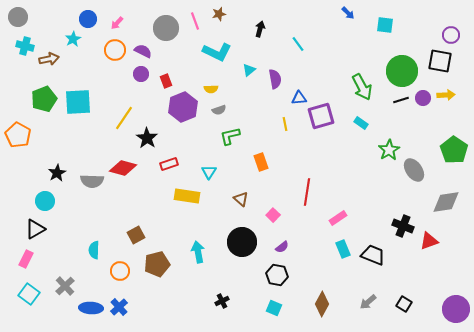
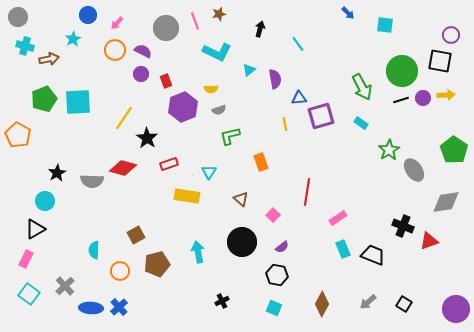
blue circle at (88, 19): moved 4 px up
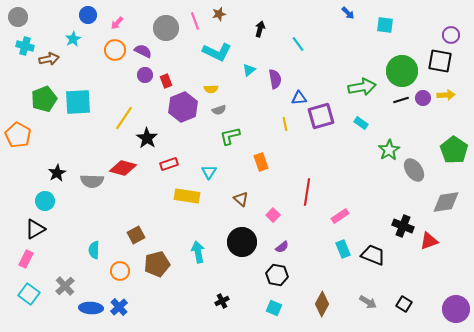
purple circle at (141, 74): moved 4 px right, 1 px down
green arrow at (362, 87): rotated 72 degrees counterclockwise
pink rectangle at (338, 218): moved 2 px right, 2 px up
gray arrow at (368, 302): rotated 108 degrees counterclockwise
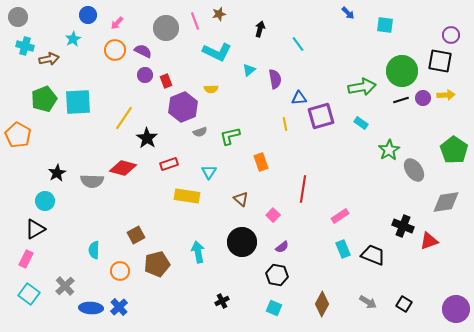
gray semicircle at (219, 110): moved 19 px left, 22 px down
red line at (307, 192): moved 4 px left, 3 px up
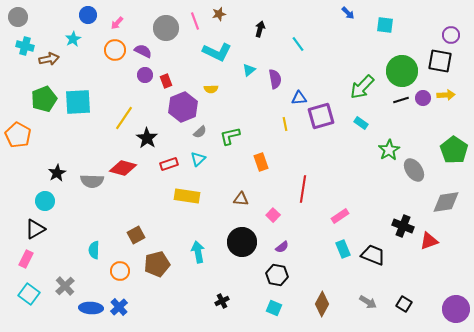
green arrow at (362, 87): rotated 144 degrees clockwise
gray semicircle at (200, 132): rotated 24 degrees counterclockwise
cyan triangle at (209, 172): moved 11 px left, 13 px up; rotated 14 degrees clockwise
brown triangle at (241, 199): rotated 35 degrees counterclockwise
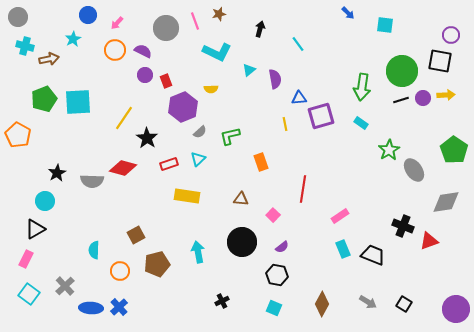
green arrow at (362, 87): rotated 36 degrees counterclockwise
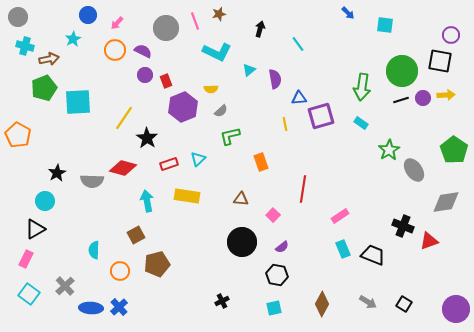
green pentagon at (44, 99): moved 11 px up
gray semicircle at (200, 132): moved 21 px right, 21 px up
cyan arrow at (198, 252): moved 51 px left, 51 px up
cyan square at (274, 308): rotated 35 degrees counterclockwise
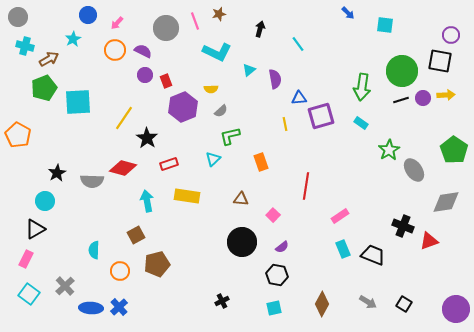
brown arrow at (49, 59): rotated 18 degrees counterclockwise
cyan triangle at (198, 159): moved 15 px right
red line at (303, 189): moved 3 px right, 3 px up
